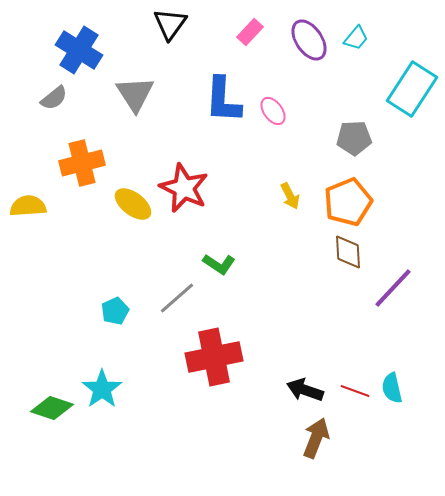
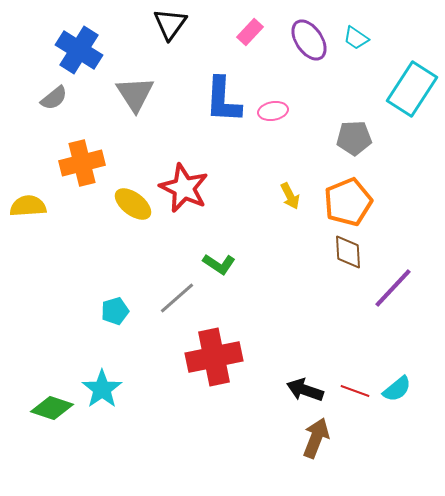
cyan trapezoid: rotated 84 degrees clockwise
pink ellipse: rotated 64 degrees counterclockwise
cyan pentagon: rotated 8 degrees clockwise
cyan semicircle: moved 5 px right, 1 px down; rotated 116 degrees counterclockwise
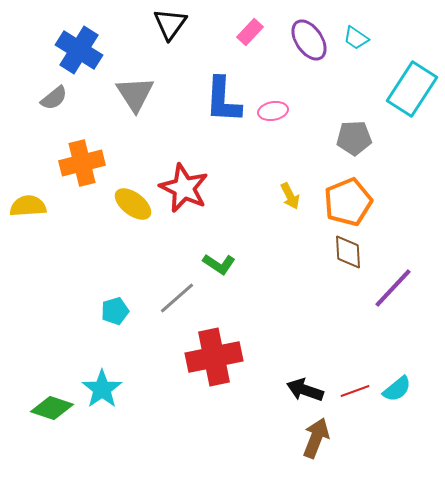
red line: rotated 40 degrees counterclockwise
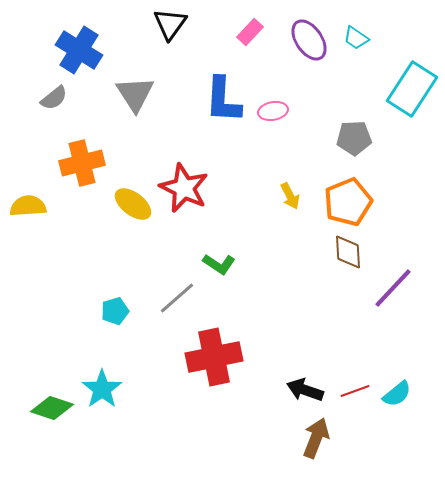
cyan semicircle: moved 5 px down
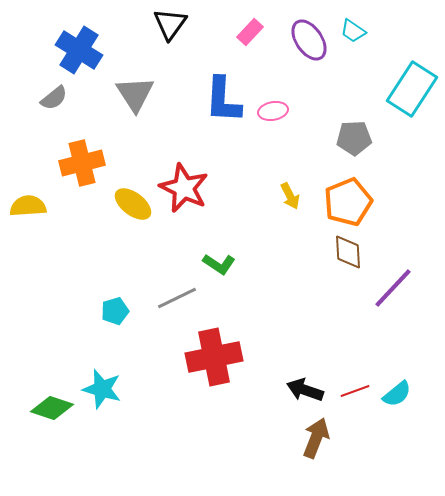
cyan trapezoid: moved 3 px left, 7 px up
gray line: rotated 15 degrees clockwise
cyan star: rotated 21 degrees counterclockwise
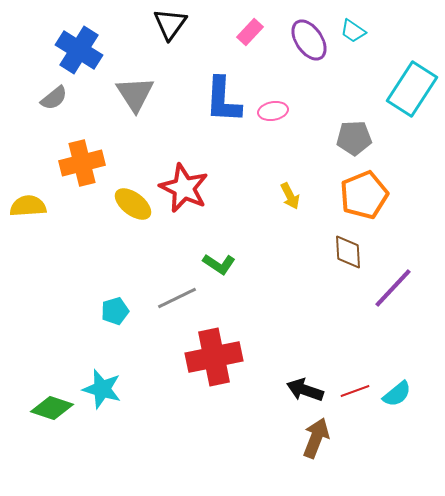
orange pentagon: moved 16 px right, 7 px up
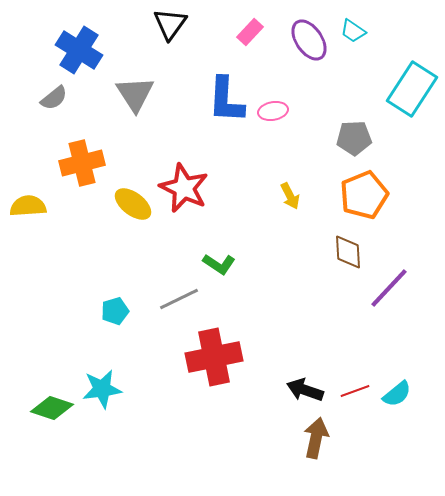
blue L-shape: moved 3 px right
purple line: moved 4 px left
gray line: moved 2 px right, 1 px down
cyan star: rotated 24 degrees counterclockwise
brown arrow: rotated 9 degrees counterclockwise
